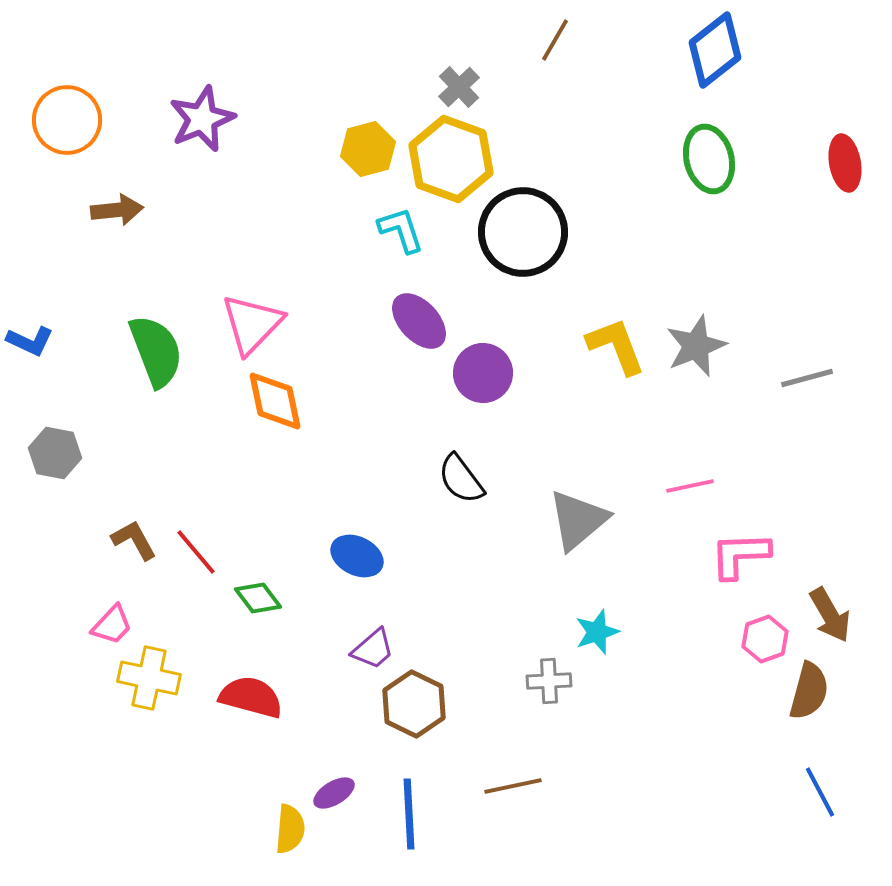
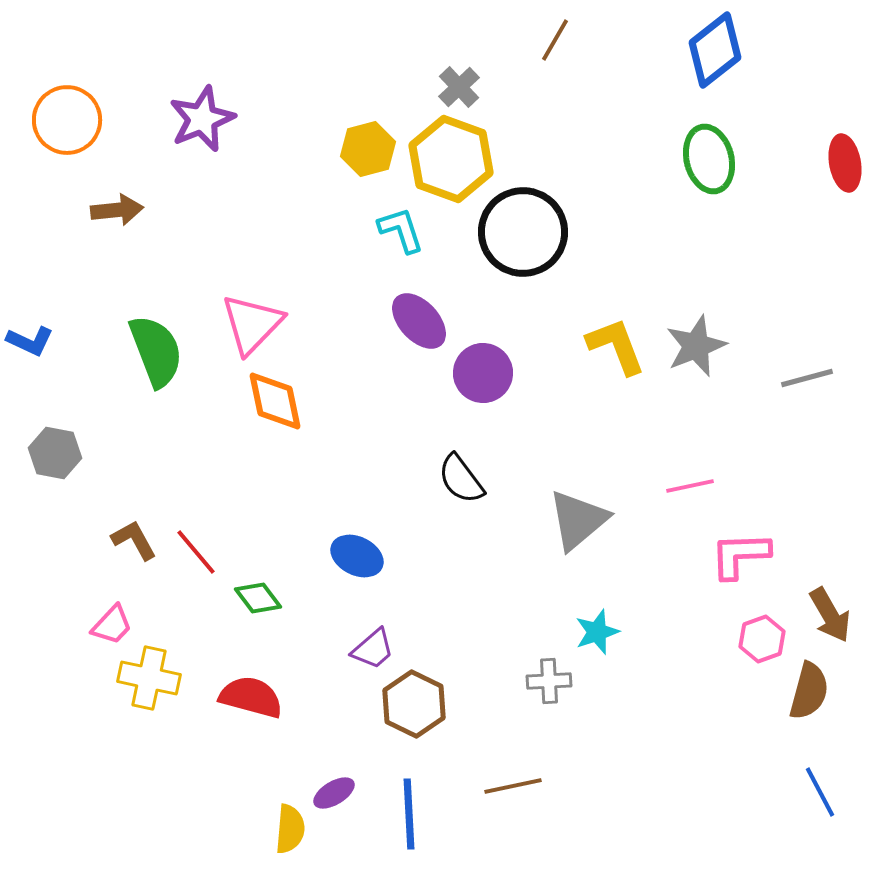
pink hexagon at (765, 639): moved 3 px left
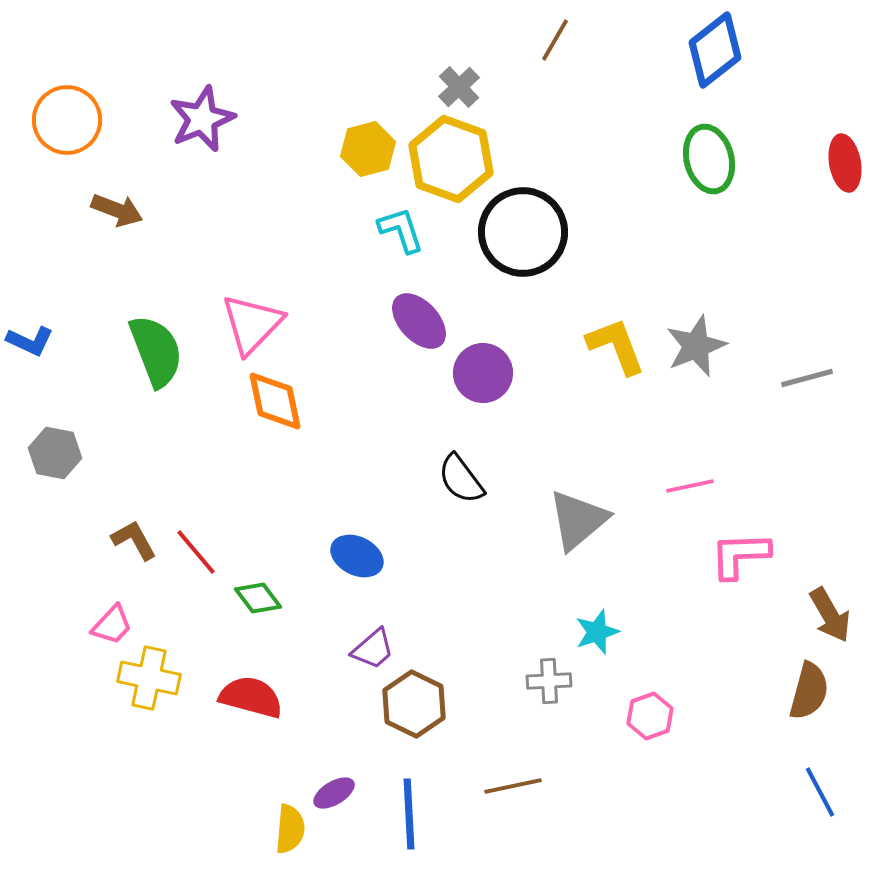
brown arrow at (117, 210): rotated 27 degrees clockwise
pink hexagon at (762, 639): moved 112 px left, 77 px down
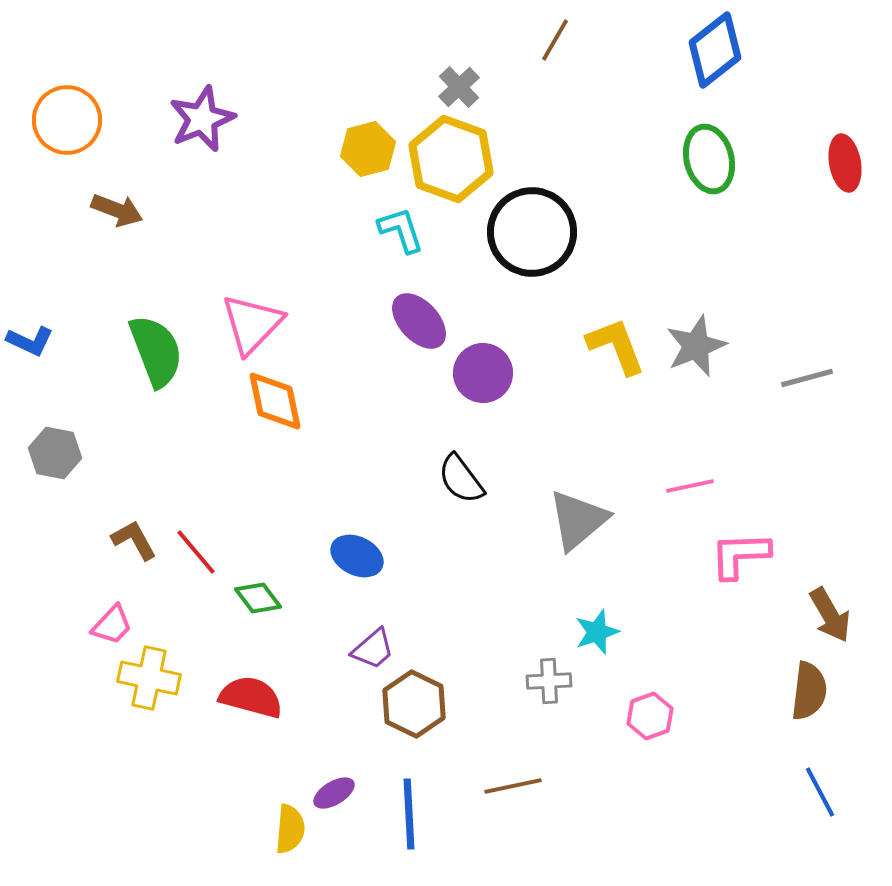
black circle at (523, 232): moved 9 px right
brown semicircle at (809, 691): rotated 8 degrees counterclockwise
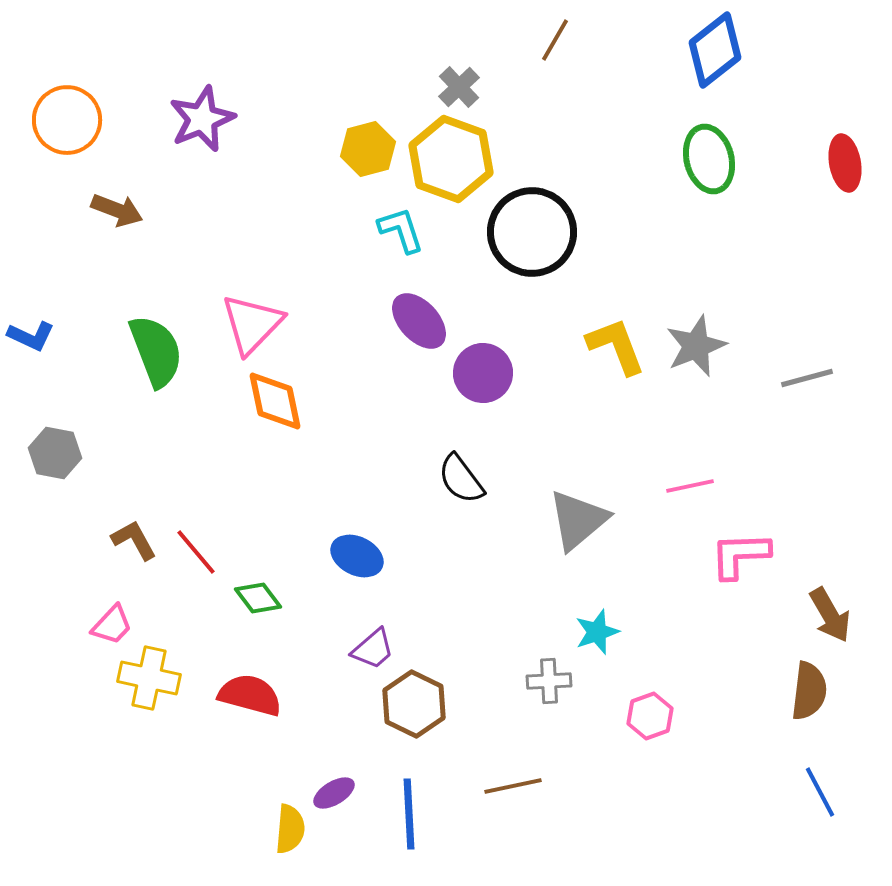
blue L-shape at (30, 341): moved 1 px right, 5 px up
red semicircle at (251, 697): moved 1 px left, 2 px up
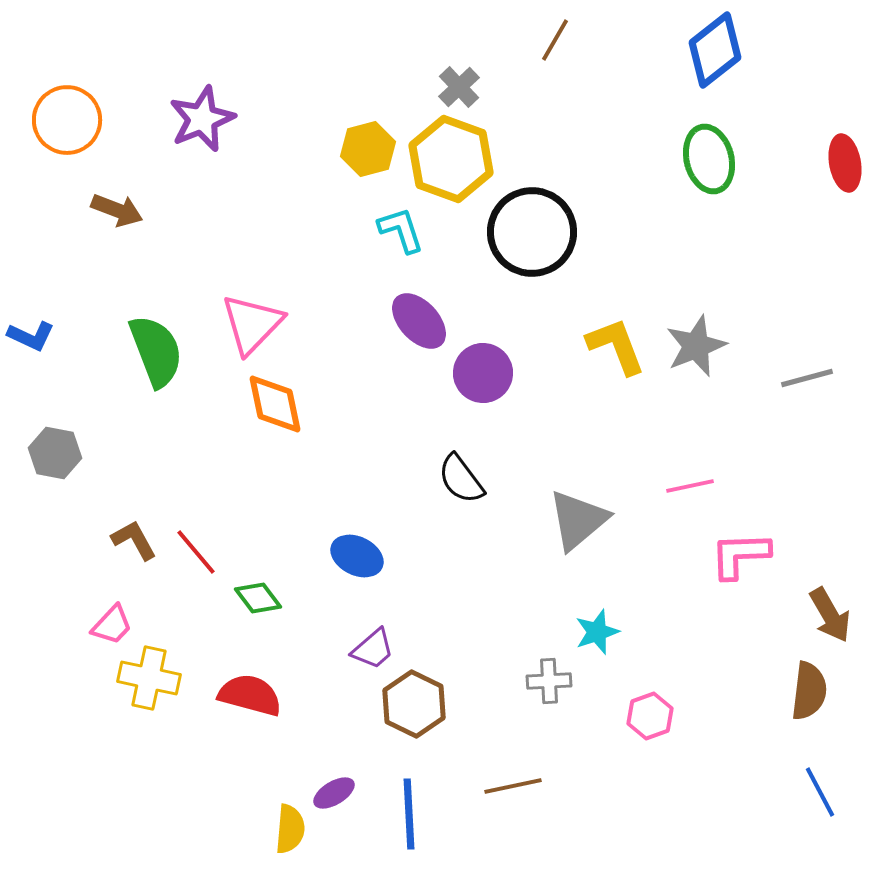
orange diamond at (275, 401): moved 3 px down
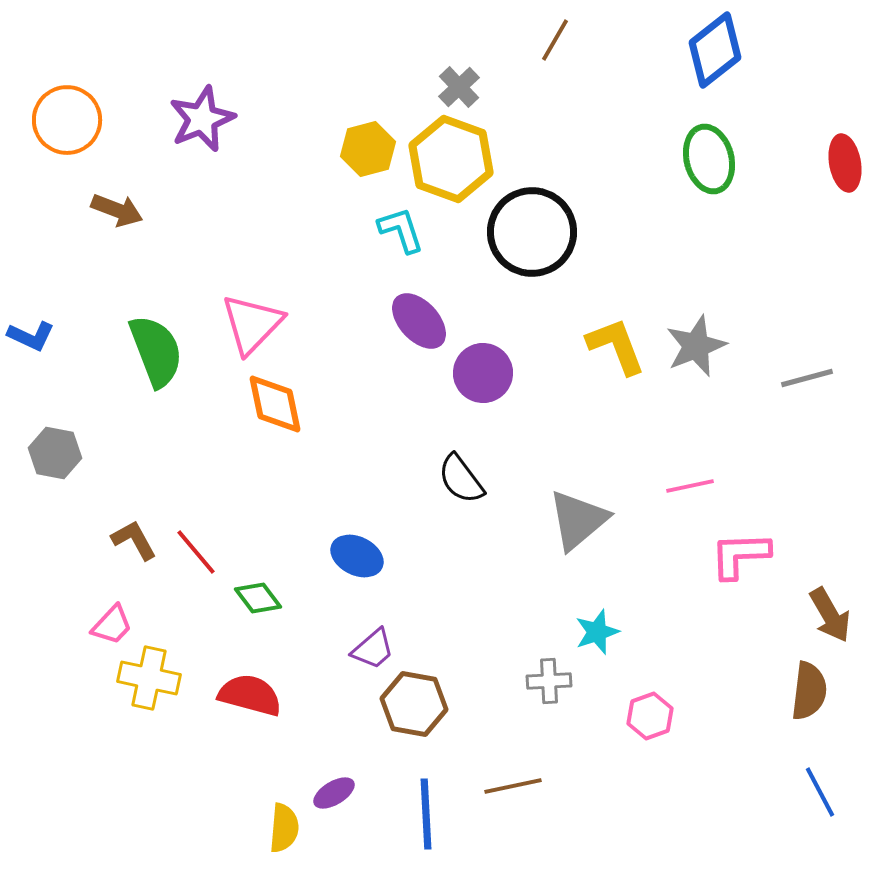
brown hexagon at (414, 704): rotated 16 degrees counterclockwise
blue line at (409, 814): moved 17 px right
yellow semicircle at (290, 829): moved 6 px left, 1 px up
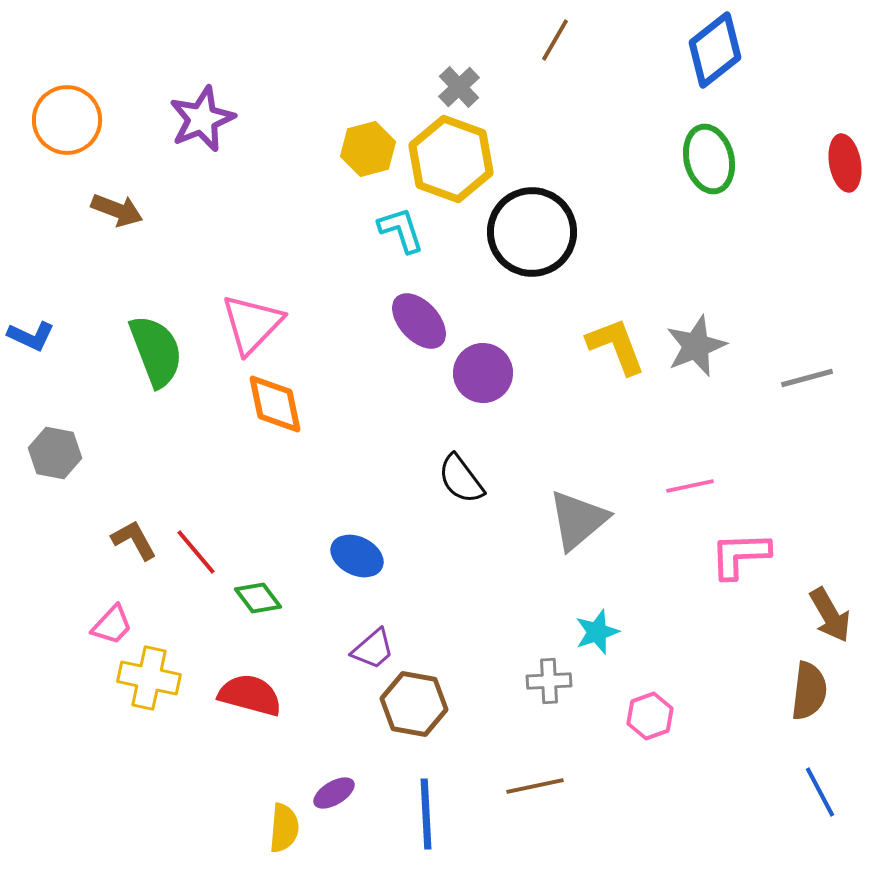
brown line at (513, 786): moved 22 px right
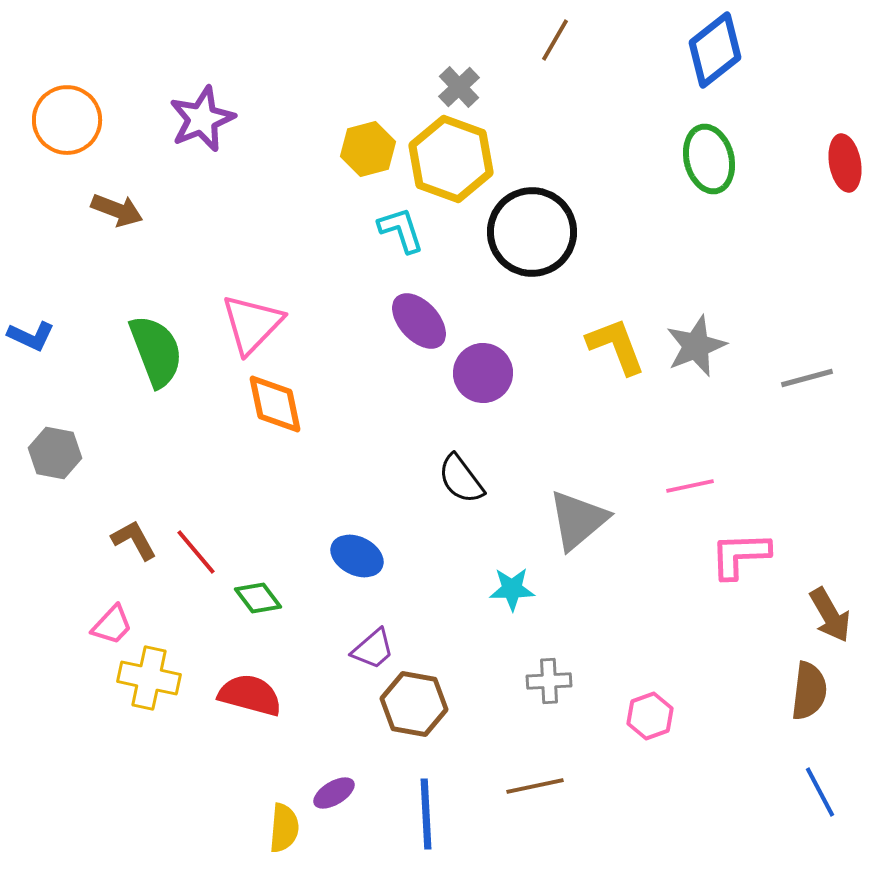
cyan star at (597, 632): moved 85 px left, 43 px up; rotated 18 degrees clockwise
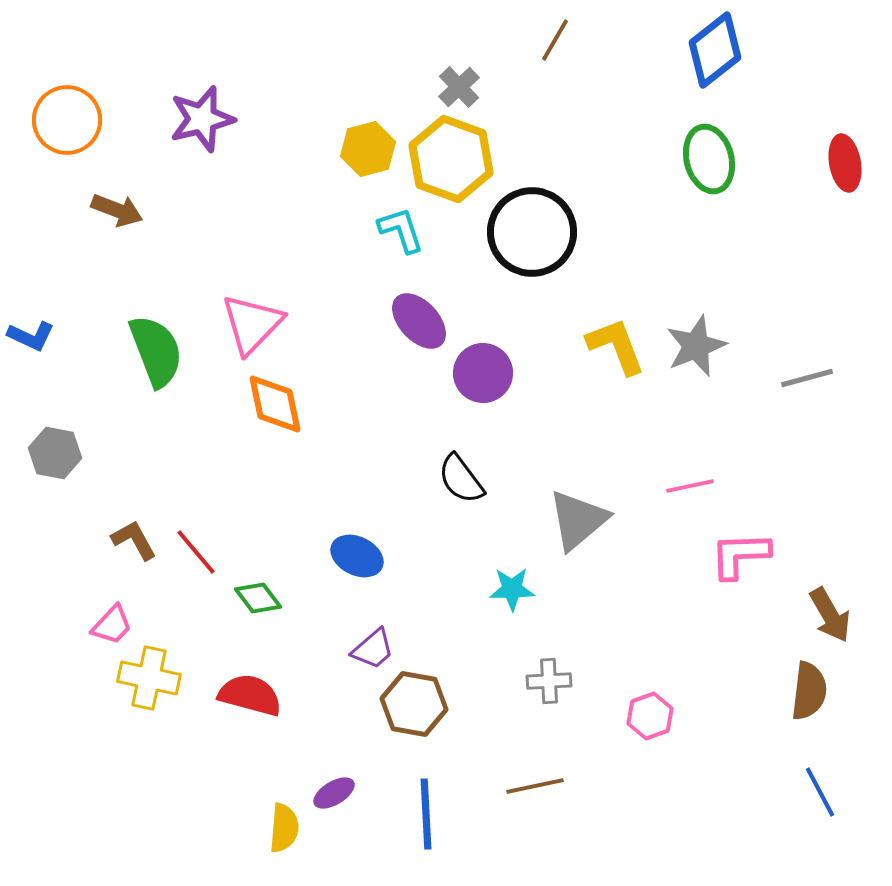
purple star at (202, 119): rotated 8 degrees clockwise
